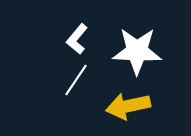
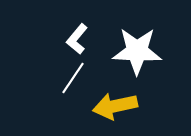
white line: moved 3 px left, 2 px up
yellow arrow: moved 13 px left
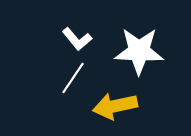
white L-shape: rotated 80 degrees counterclockwise
white star: moved 2 px right
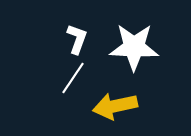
white L-shape: rotated 120 degrees counterclockwise
white star: moved 5 px left, 4 px up
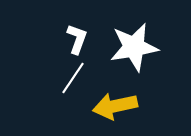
white star: rotated 12 degrees counterclockwise
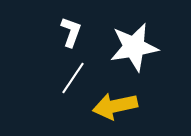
white L-shape: moved 6 px left, 7 px up
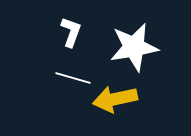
white line: rotated 72 degrees clockwise
yellow arrow: moved 7 px up
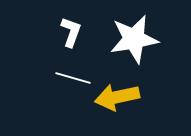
white star: moved 8 px up
yellow arrow: moved 2 px right, 2 px up
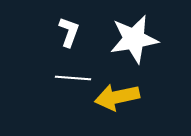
white L-shape: moved 2 px left
white line: rotated 12 degrees counterclockwise
